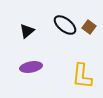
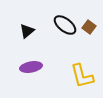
yellow L-shape: rotated 20 degrees counterclockwise
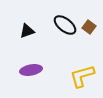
black triangle: rotated 21 degrees clockwise
purple ellipse: moved 3 px down
yellow L-shape: rotated 88 degrees clockwise
